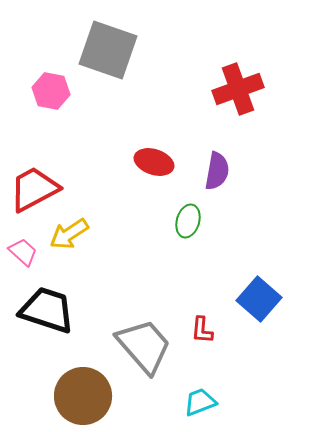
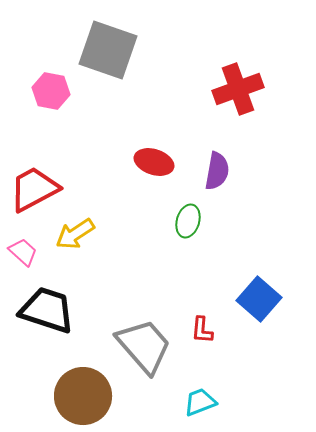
yellow arrow: moved 6 px right
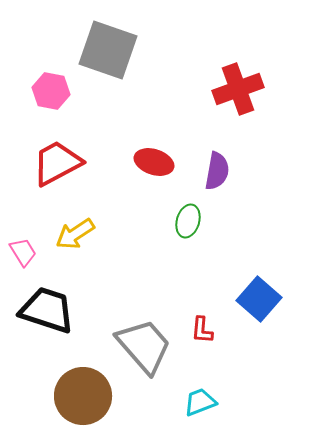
red trapezoid: moved 23 px right, 26 px up
pink trapezoid: rotated 16 degrees clockwise
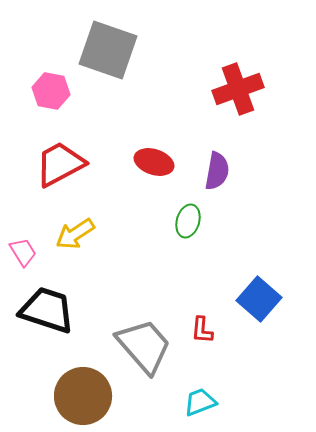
red trapezoid: moved 3 px right, 1 px down
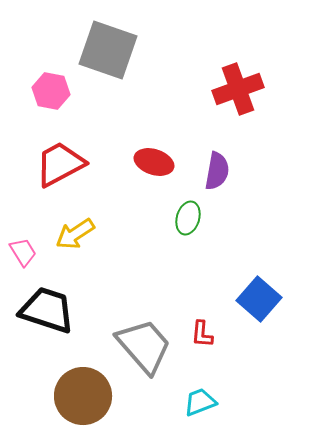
green ellipse: moved 3 px up
red L-shape: moved 4 px down
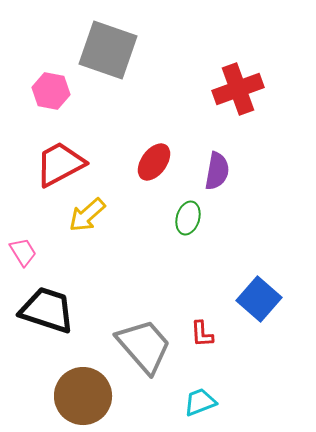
red ellipse: rotated 72 degrees counterclockwise
yellow arrow: moved 12 px right, 19 px up; rotated 9 degrees counterclockwise
red L-shape: rotated 8 degrees counterclockwise
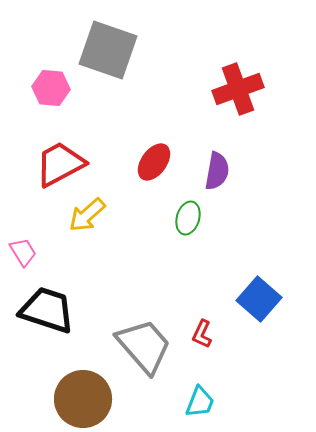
pink hexagon: moved 3 px up; rotated 6 degrees counterclockwise
red L-shape: rotated 28 degrees clockwise
brown circle: moved 3 px down
cyan trapezoid: rotated 132 degrees clockwise
